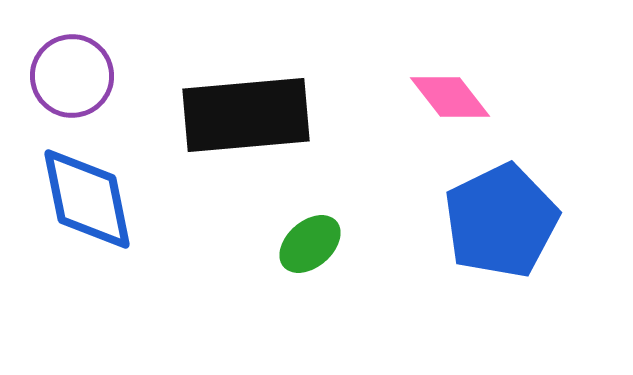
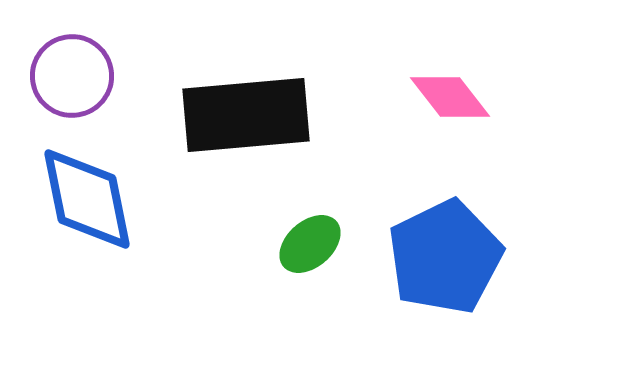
blue pentagon: moved 56 px left, 36 px down
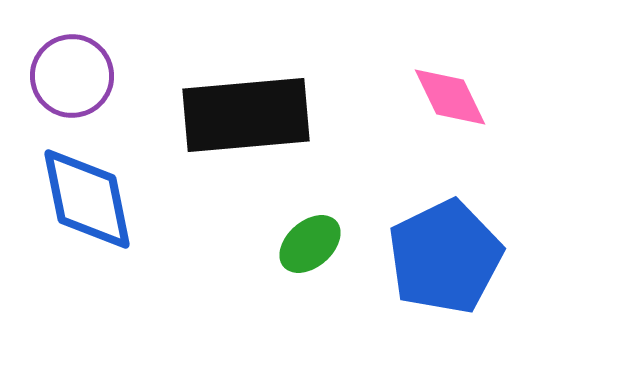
pink diamond: rotated 12 degrees clockwise
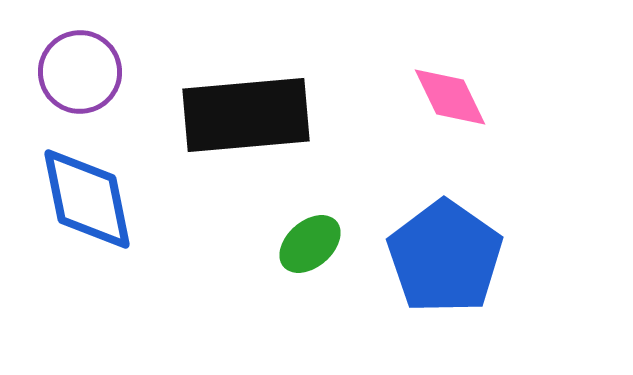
purple circle: moved 8 px right, 4 px up
blue pentagon: rotated 11 degrees counterclockwise
